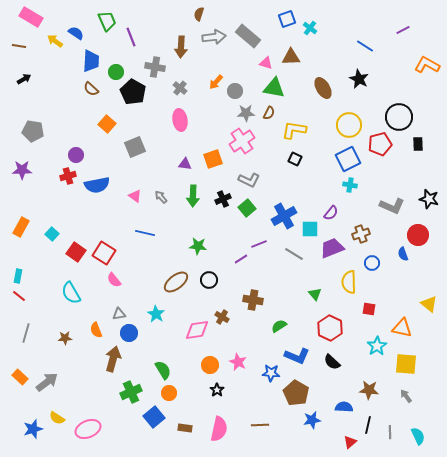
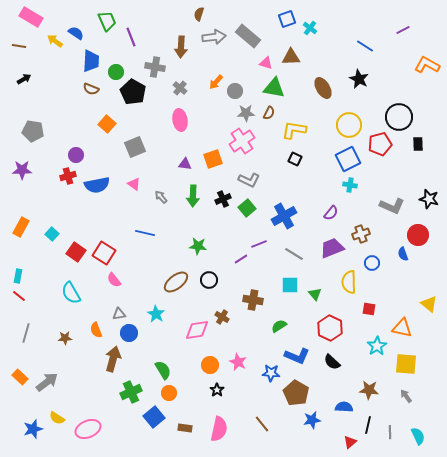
brown semicircle at (91, 89): rotated 21 degrees counterclockwise
pink triangle at (135, 196): moved 1 px left, 12 px up
cyan square at (310, 229): moved 20 px left, 56 px down
brown line at (260, 425): moved 2 px right, 1 px up; rotated 54 degrees clockwise
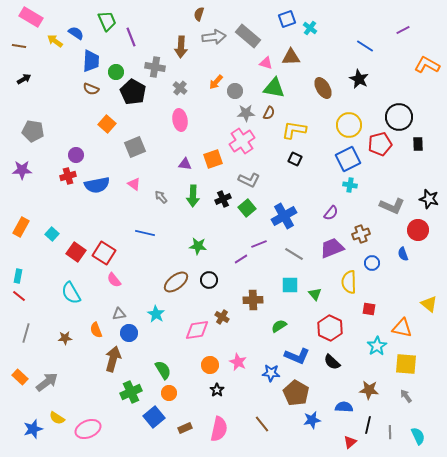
red circle at (418, 235): moved 5 px up
brown cross at (253, 300): rotated 12 degrees counterclockwise
brown rectangle at (185, 428): rotated 32 degrees counterclockwise
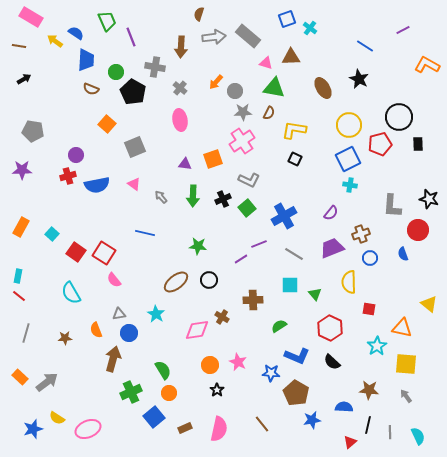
blue trapezoid at (91, 61): moved 5 px left, 1 px up
gray star at (246, 113): moved 3 px left, 1 px up
gray L-shape at (392, 206): rotated 70 degrees clockwise
blue circle at (372, 263): moved 2 px left, 5 px up
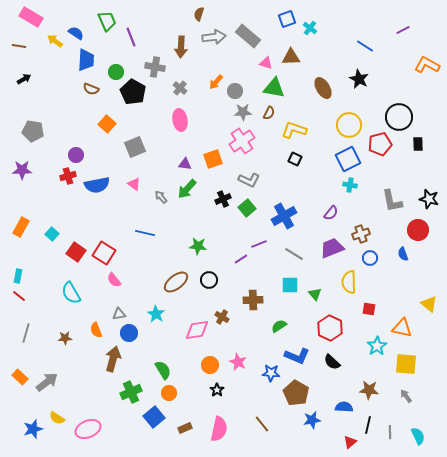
yellow L-shape at (294, 130): rotated 10 degrees clockwise
green arrow at (193, 196): moved 6 px left, 7 px up; rotated 40 degrees clockwise
gray L-shape at (392, 206): moved 5 px up; rotated 15 degrees counterclockwise
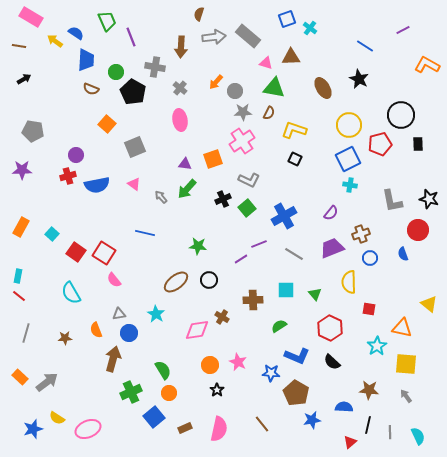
black circle at (399, 117): moved 2 px right, 2 px up
cyan square at (290, 285): moved 4 px left, 5 px down
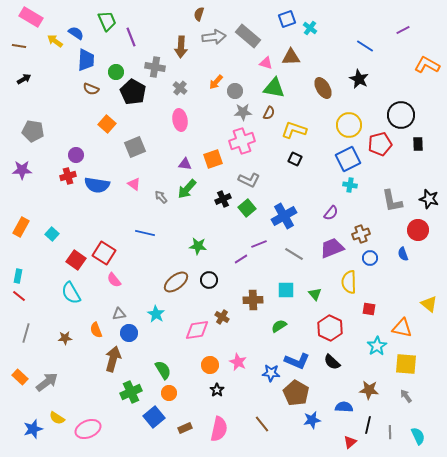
pink cross at (242, 141): rotated 15 degrees clockwise
blue semicircle at (97, 185): rotated 20 degrees clockwise
red square at (76, 252): moved 8 px down
blue L-shape at (297, 356): moved 5 px down
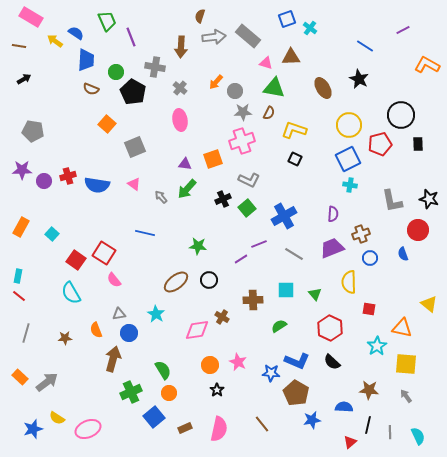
brown semicircle at (199, 14): moved 1 px right, 2 px down
purple circle at (76, 155): moved 32 px left, 26 px down
purple semicircle at (331, 213): moved 2 px right, 1 px down; rotated 35 degrees counterclockwise
